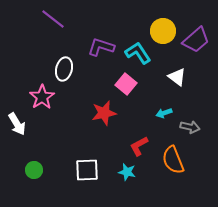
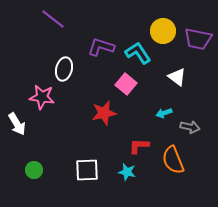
purple trapezoid: moved 2 px right, 1 px up; rotated 52 degrees clockwise
pink star: rotated 30 degrees counterclockwise
red L-shape: rotated 30 degrees clockwise
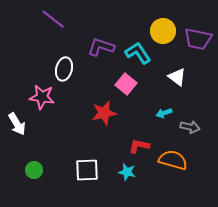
red L-shape: rotated 10 degrees clockwise
orange semicircle: rotated 128 degrees clockwise
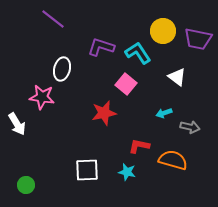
white ellipse: moved 2 px left
green circle: moved 8 px left, 15 px down
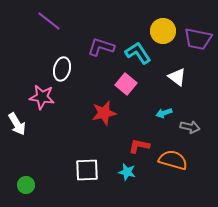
purple line: moved 4 px left, 2 px down
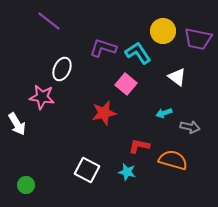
purple L-shape: moved 2 px right, 1 px down
white ellipse: rotated 10 degrees clockwise
white square: rotated 30 degrees clockwise
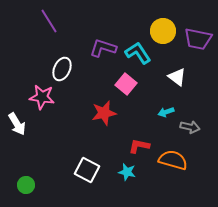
purple line: rotated 20 degrees clockwise
cyan arrow: moved 2 px right, 1 px up
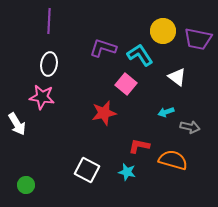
purple line: rotated 35 degrees clockwise
cyan L-shape: moved 2 px right, 2 px down
white ellipse: moved 13 px left, 5 px up; rotated 15 degrees counterclockwise
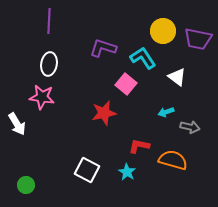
cyan L-shape: moved 3 px right, 3 px down
cyan star: rotated 18 degrees clockwise
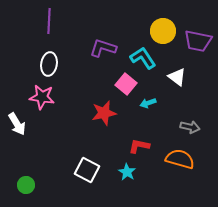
purple trapezoid: moved 2 px down
cyan arrow: moved 18 px left, 9 px up
orange semicircle: moved 7 px right, 1 px up
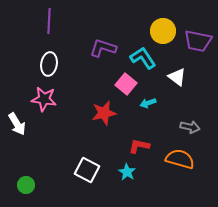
pink star: moved 2 px right, 2 px down
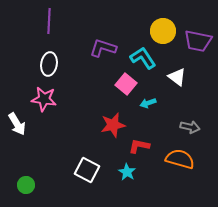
red star: moved 9 px right, 12 px down
